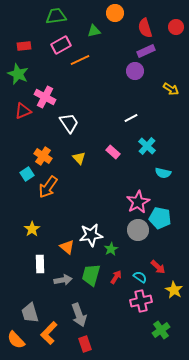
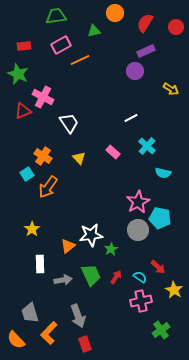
red semicircle at (145, 28): moved 5 px up; rotated 48 degrees clockwise
pink cross at (45, 97): moved 2 px left
orange triangle at (67, 247): moved 1 px right, 1 px up; rotated 42 degrees clockwise
green trapezoid at (91, 275): rotated 140 degrees clockwise
gray arrow at (79, 315): moved 1 px left, 1 px down
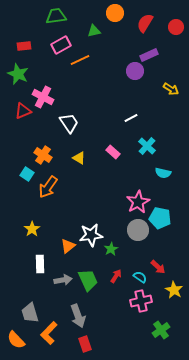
purple rectangle at (146, 51): moved 3 px right, 4 px down
orange cross at (43, 156): moved 1 px up
yellow triangle at (79, 158): rotated 16 degrees counterclockwise
cyan square at (27, 174): rotated 24 degrees counterclockwise
green trapezoid at (91, 275): moved 3 px left, 5 px down
red arrow at (116, 277): moved 1 px up
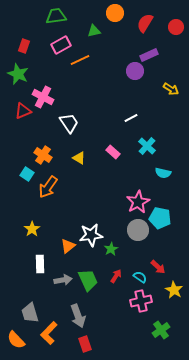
red rectangle at (24, 46): rotated 64 degrees counterclockwise
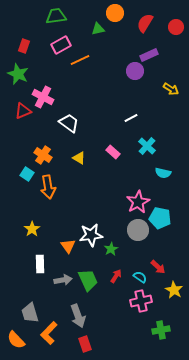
green triangle at (94, 31): moved 4 px right, 2 px up
white trapezoid at (69, 123): rotated 20 degrees counterclockwise
orange arrow at (48, 187): rotated 45 degrees counterclockwise
orange triangle at (68, 246): rotated 28 degrees counterclockwise
green cross at (161, 330): rotated 24 degrees clockwise
